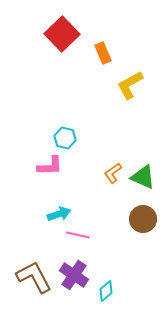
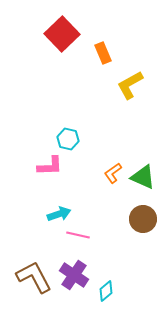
cyan hexagon: moved 3 px right, 1 px down
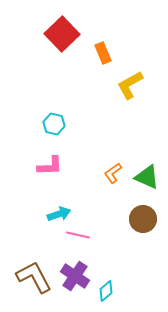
cyan hexagon: moved 14 px left, 15 px up
green triangle: moved 4 px right
purple cross: moved 1 px right, 1 px down
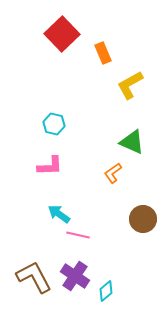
green triangle: moved 15 px left, 35 px up
cyan arrow: rotated 125 degrees counterclockwise
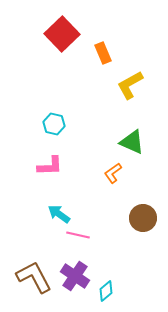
brown circle: moved 1 px up
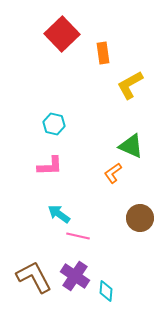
orange rectangle: rotated 15 degrees clockwise
green triangle: moved 1 px left, 4 px down
brown circle: moved 3 px left
pink line: moved 1 px down
cyan diamond: rotated 45 degrees counterclockwise
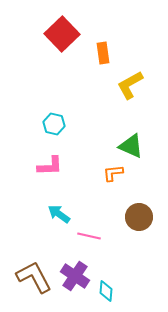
orange L-shape: rotated 30 degrees clockwise
brown circle: moved 1 px left, 1 px up
pink line: moved 11 px right
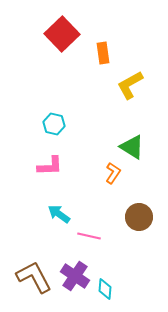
green triangle: moved 1 px right, 1 px down; rotated 8 degrees clockwise
orange L-shape: rotated 130 degrees clockwise
cyan diamond: moved 1 px left, 2 px up
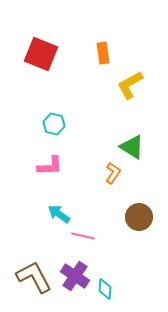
red square: moved 21 px left, 20 px down; rotated 24 degrees counterclockwise
pink line: moved 6 px left
